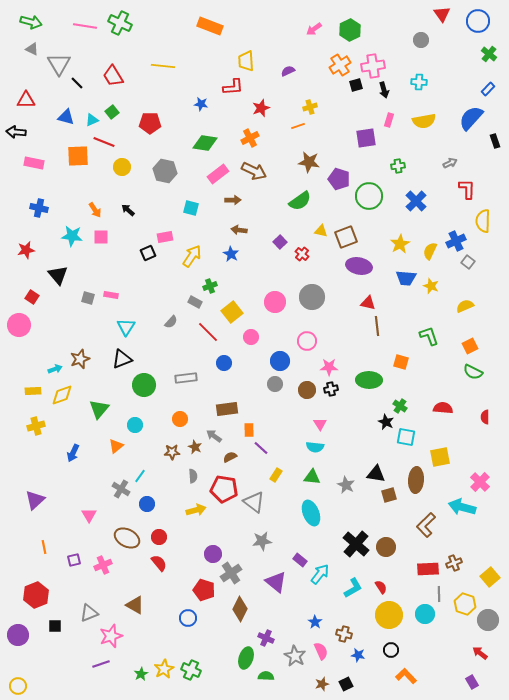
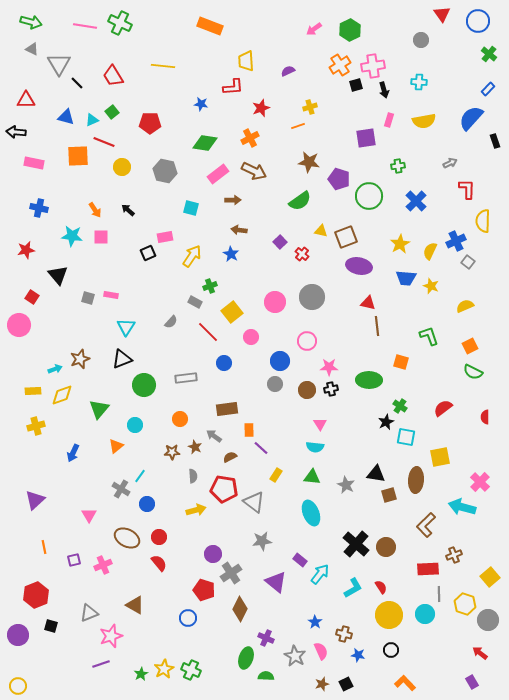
red semicircle at (443, 408): rotated 42 degrees counterclockwise
black star at (386, 422): rotated 21 degrees clockwise
brown cross at (454, 563): moved 8 px up
black square at (55, 626): moved 4 px left; rotated 16 degrees clockwise
orange L-shape at (406, 676): moved 1 px left, 7 px down
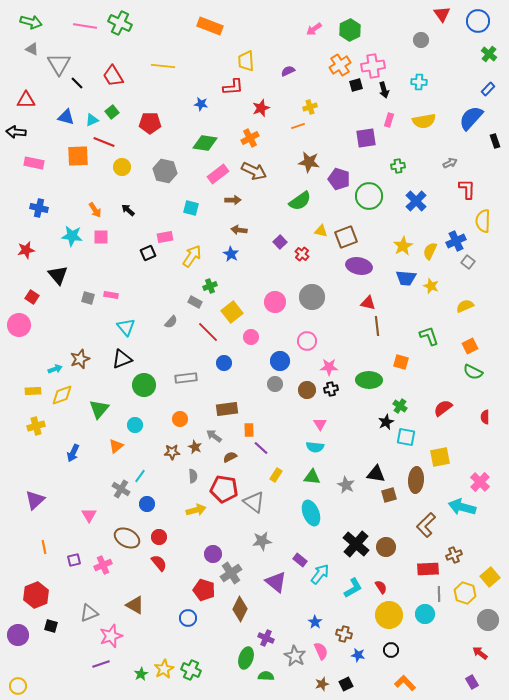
yellow star at (400, 244): moved 3 px right, 2 px down
cyan triangle at (126, 327): rotated 12 degrees counterclockwise
yellow hexagon at (465, 604): moved 11 px up
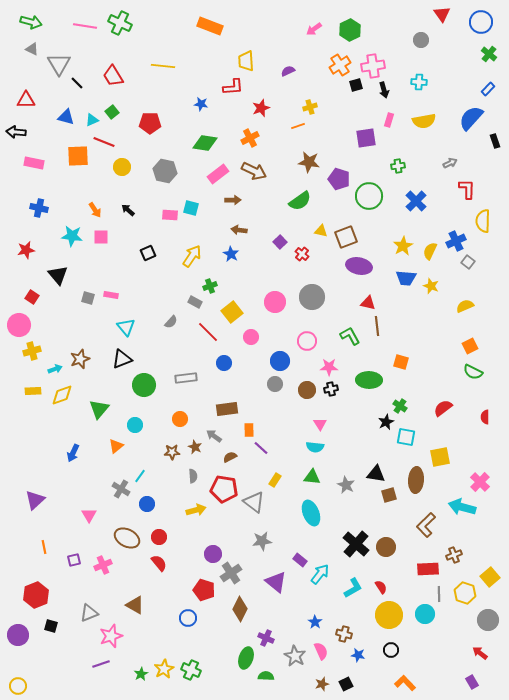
blue circle at (478, 21): moved 3 px right, 1 px down
pink rectangle at (165, 237): moved 5 px right, 22 px up; rotated 14 degrees clockwise
green L-shape at (429, 336): moved 79 px left; rotated 10 degrees counterclockwise
yellow cross at (36, 426): moved 4 px left, 75 px up
yellow rectangle at (276, 475): moved 1 px left, 5 px down
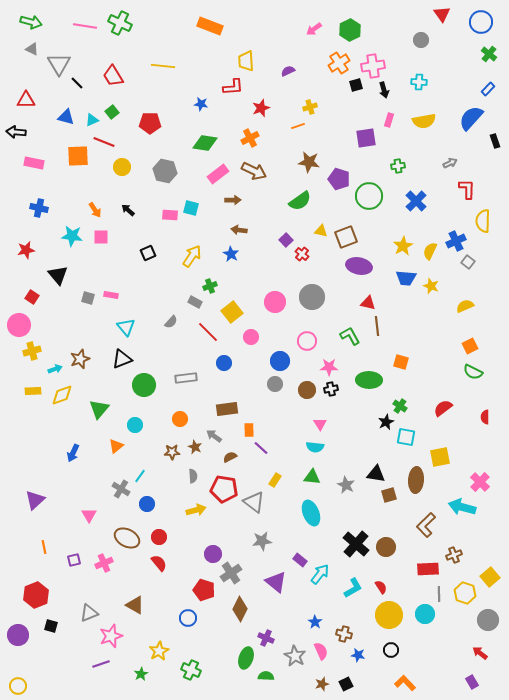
orange cross at (340, 65): moved 1 px left, 2 px up
purple square at (280, 242): moved 6 px right, 2 px up
pink cross at (103, 565): moved 1 px right, 2 px up
yellow star at (164, 669): moved 5 px left, 18 px up
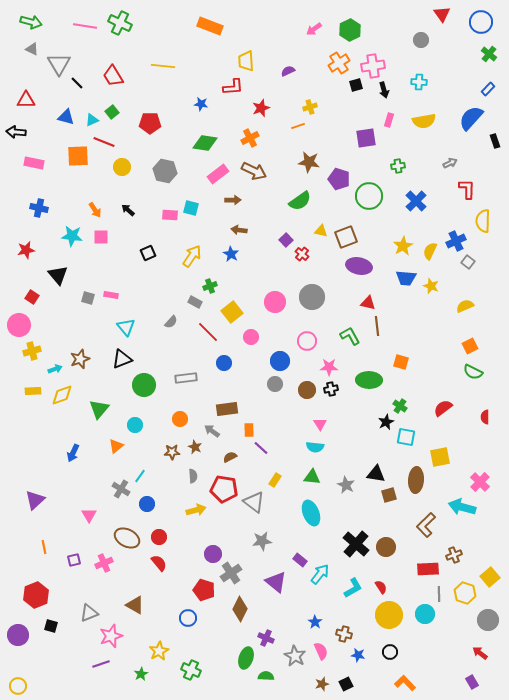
gray arrow at (214, 436): moved 2 px left, 5 px up
black circle at (391, 650): moved 1 px left, 2 px down
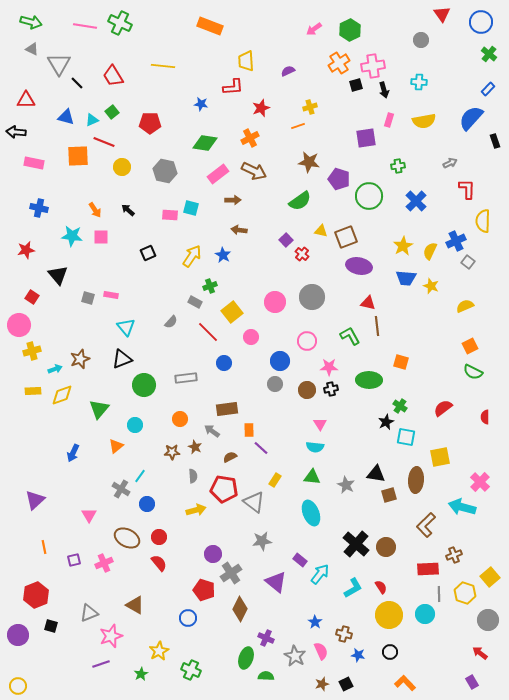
blue star at (231, 254): moved 8 px left, 1 px down
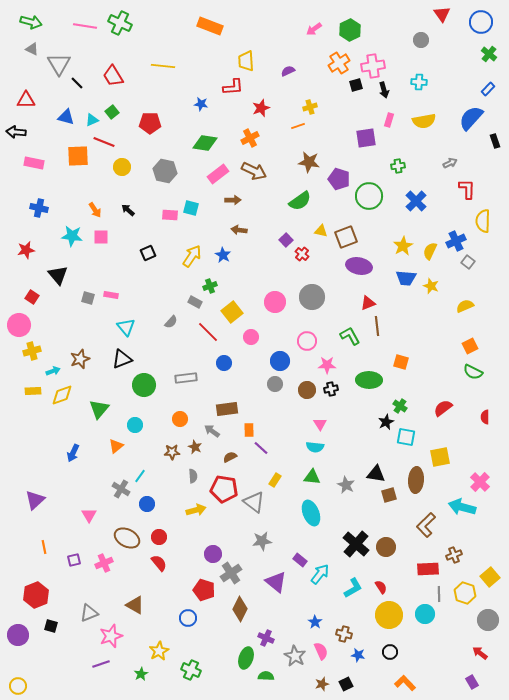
red triangle at (368, 303): rotated 35 degrees counterclockwise
pink star at (329, 367): moved 2 px left, 2 px up
cyan arrow at (55, 369): moved 2 px left, 2 px down
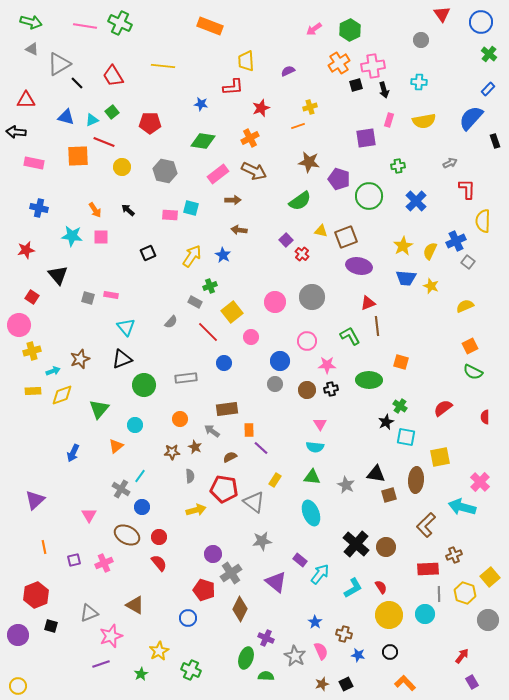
gray triangle at (59, 64): rotated 30 degrees clockwise
green diamond at (205, 143): moved 2 px left, 2 px up
gray semicircle at (193, 476): moved 3 px left
blue circle at (147, 504): moved 5 px left, 3 px down
brown ellipse at (127, 538): moved 3 px up
red arrow at (480, 653): moved 18 px left, 3 px down; rotated 91 degrees clockwise
